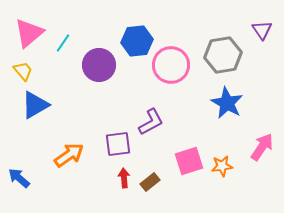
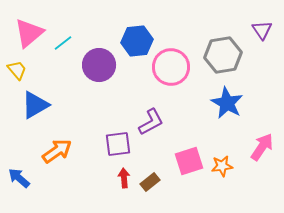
cyan line: rotated 18 degrees clockwise
pink circle: moved 2 px down
yellow trapezoid: moved 6 px left, 1 px up
orange arrow: moved 12 px left, 4 px up
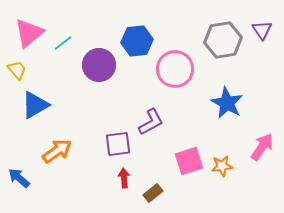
gray hexagon: moved 15 px up
pink circle: moved 4 px right, 2 px down
brown rectangle: moved 3 px right, 11 px down
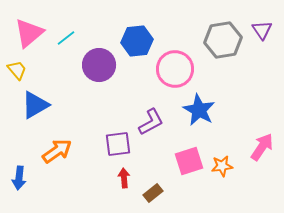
cyan line: moved 3 px right, 5 px up
blue star: moved 28 px left, 7 px down
blue arrow: rotated 125 degrees counterclockwise
